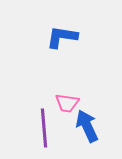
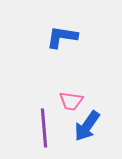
pink trapezoid: moved 4 px right, 2 px up
blue arrow: rotated 120 degrees counterclockwise
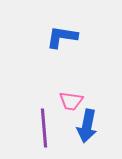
blue arrow: rotated 24 degrees counterclockwise
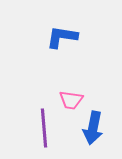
pink trapezoid: moved 1 px up
blue arrow: moved 6 px right, 2 px down
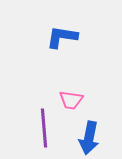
blue arrow: moved 4 px left, 10 px down
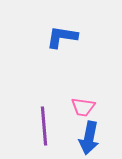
pink trapezoid: moved 12 px right, 7 px down
purple line: moved 2 px up
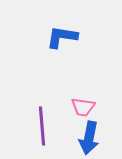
purple line: moved 2 px left
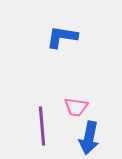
pink trapezoid: moved 7 px left
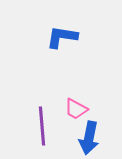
pink trapezoid: moved 2 px down; rotated 20 degrees clockwise
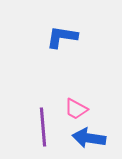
purple line: moved 1 px right, 1 px down
blue arrow: rotated 88 degrees clockwise
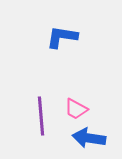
purple line: moved 2 px left, 11 px up
